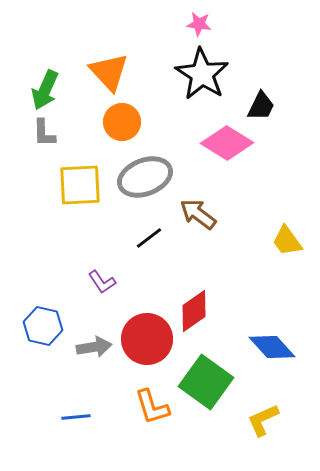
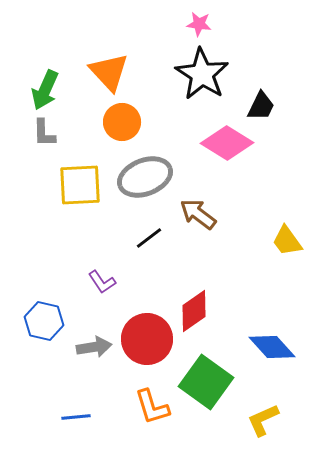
blue hexagon: moved 1 px right, 5 px up
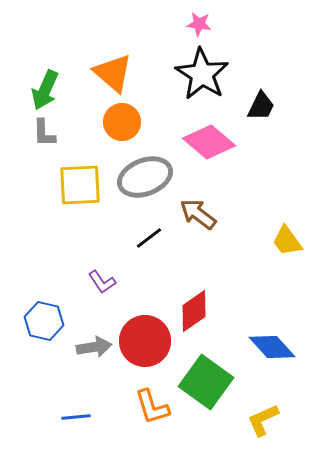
orange triangle: moved 4 px right, 1 px down; rotated 6 degrees counterclockwise
pink diamond: moved 18 px left, 1 px up; rotated 9 degrees clockwise
red circle: moved 2 px left, 2 px down
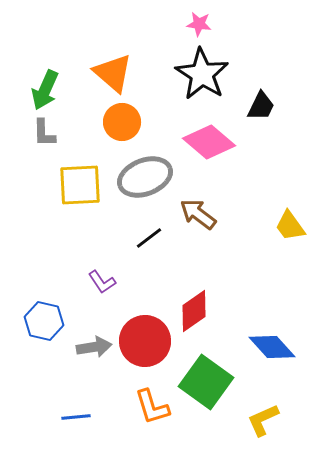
yellow trapezoid: moved 3 px right, 15 px up
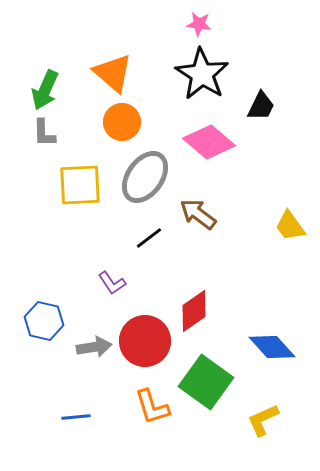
gray ellipse: rotated 34 degrees counterclockwise
purple L-shape: moved 10 px right, 1 px down
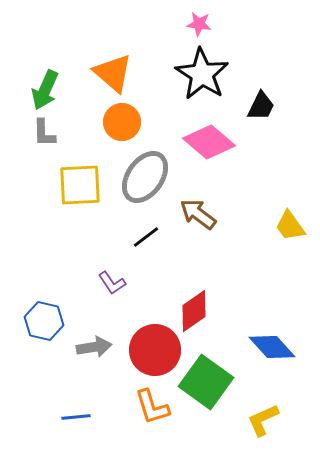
black line: moved 3 px left, 1 px up
red circle: moved 10 px right, 9 px down
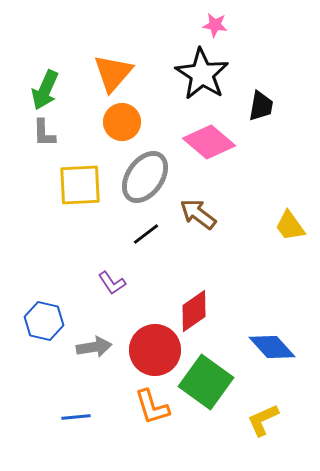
pink star: moved 16 px right, 1 px down
orange triangle: rotated 30 degrees clockwise
black trapezoid: rotated 16 degrees counterclockwise
black line: moved 3 px up
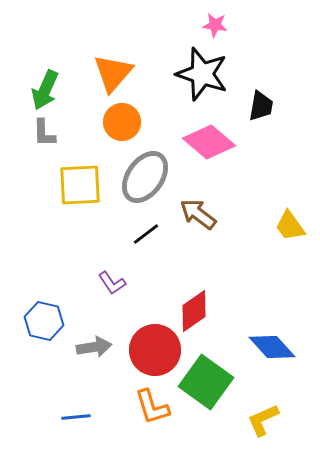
black star: rotated 14 degrees counterclockwise
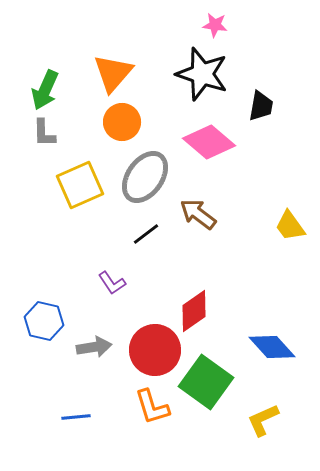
yellow square: rotated 21 degrees counterclockwise
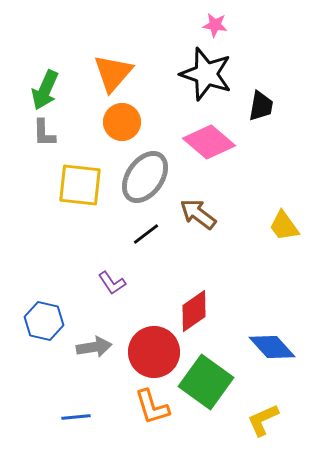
black star: moved 4 px right
yellow square: rotated 30 degrees clockwise
yellow trapezoid: moved 6 px left
red circle: moved 1 px left, 2 px down
